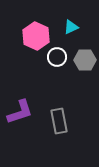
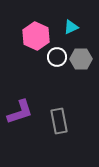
gray hexagon: moved 4 px left, 1 px up
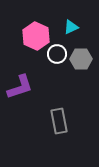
white circle: moved 3 px up
purple L-shape: moved 25 px up
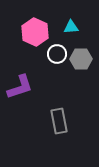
cyan triangle: rotated 21 degrees clockwise
pink hexagon: moved 1 px left, 4 px up
